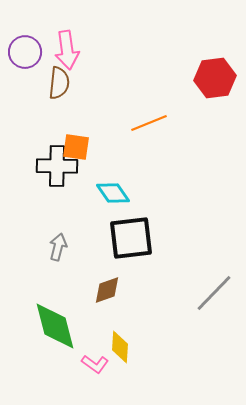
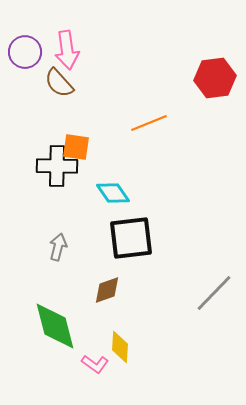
brown semicircle: rotated 132 degrees clockwise
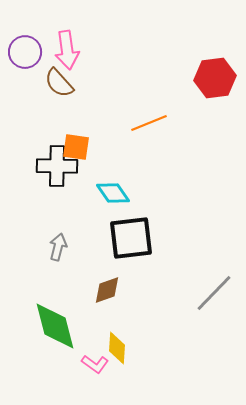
yellow diamond: moved 3 px left, 1 px down
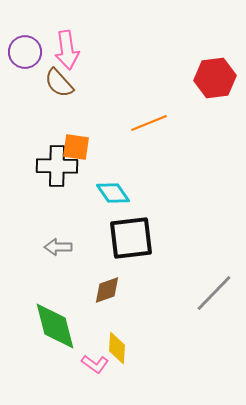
gray arrow: rotated 104 degrees counterclockwise
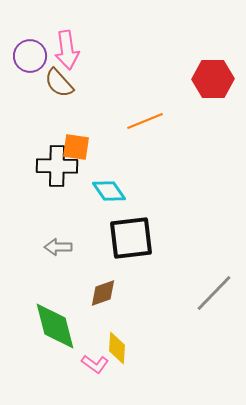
purple circle: moved 5 px right, 4 px down
red hexagon: moved 2 px left, 1 px down; rotated 6 degrees clockwise
orange line: moved 4 px left, 2 px up
cyan diamond: moved 4 px left, 2 px up
brown diamond: moved 4 px left, 3 px down
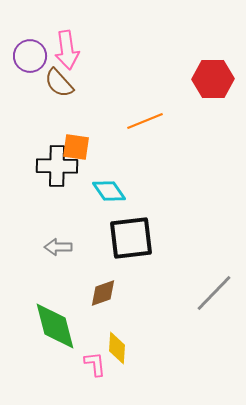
pink L-shape: rotated 132 degrees counterclockwise
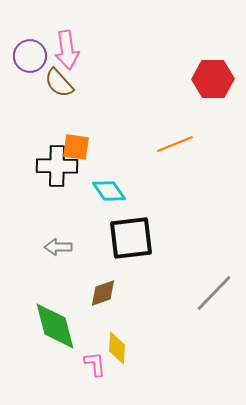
orange line: moved 30 px right, 23 px down
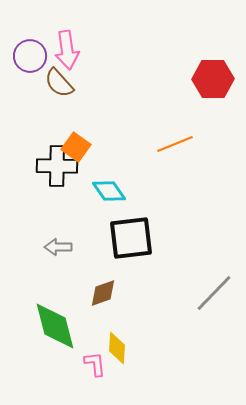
orange square: rotated 28 degrees clockwise
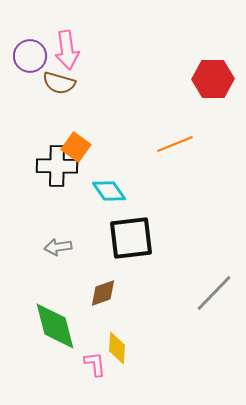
brown semicircle: rotated 32 degrees counterclockwise
gray arrow: rotated 8 degrees counterclockwise
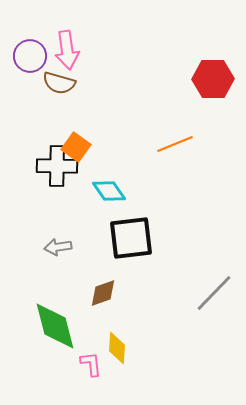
pink L-shape: moved 4 px left
